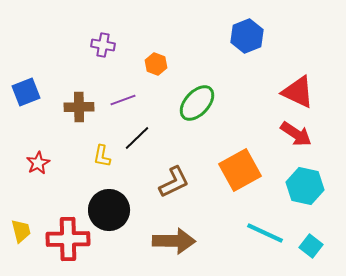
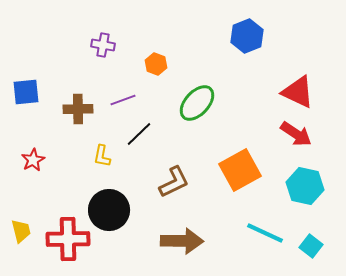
blue square: rotated 16 degrees clockwise
brown cross: moved 1 px left, 2 px down
black line: moved 2 px right, 4 px up
red star: moved 5 px left, 3 px up
brown arrow: moved 8 px right
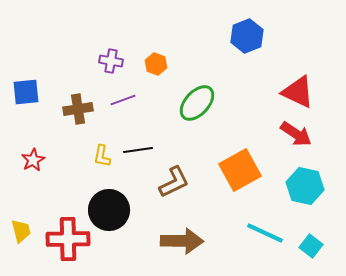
purple cross: moved 8 px right, 16 px down
brown cross: rotated 8 degrees counterclockwise
black line: moved 1 px left, 16 px down; rotated 36 degrees clockwise
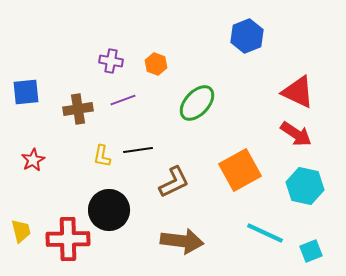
brown arrow: rotated 6 degrees clockwise
cyan square: moved 5 px down; rotated 30 degrees clockwise
